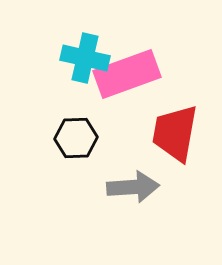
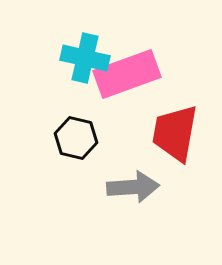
black hexagon: rotated 15 degrees clockwise
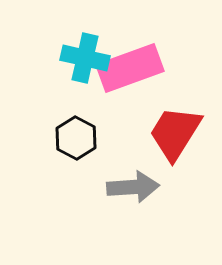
pink rectangle: moved 3 px right, 6 px up
red trapezoid: rotated 22 degrees clockwise
black hexagon: rotated 15 degrees clockwise
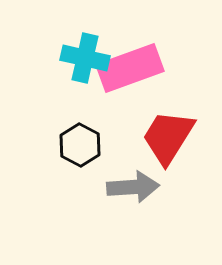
red trapezoid: moved 7 px left, 4 px down
black hexagon: moved 4 px right, 7 px down
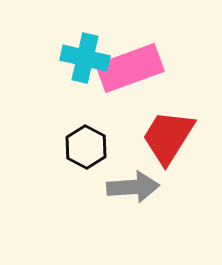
black hexagon: moved 6 px right, 2 px down
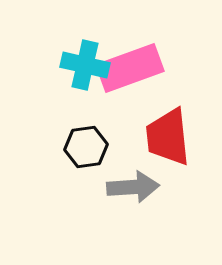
cyan cross: moved 7 px down
red trapezoid: rotated 38 degrees counterclockwise
black hexagon: rotated 24 degrees clockwise
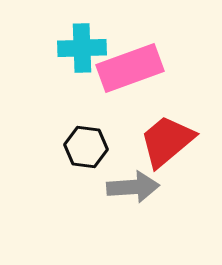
cyan cross: moved 3 px left, 17 px up; rotated 15 degrees counterclockwise
red trapezoid: moved 1 px left, 4 px down; rotated 56 degrees clockwise
black hexagon: rotated 15 degrees clockwise
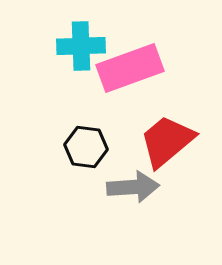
cyan cross: moved 1 px left, 2 px up
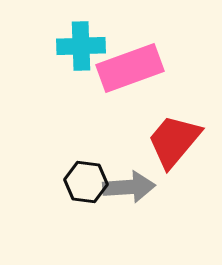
red trapezoid: moved 7 px right; rotated 10 degrees counterclockwise
black hexagon: moved 35 px down
gray arrow: moved 4 px left
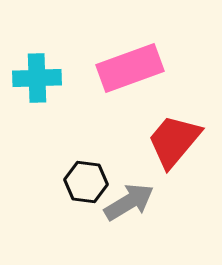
cyan cross: moved 44 px left, 32 px down
gray arrow: moved 15 px down; rotated 27 degrees counterclockwise
